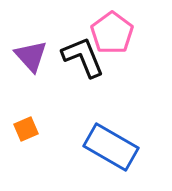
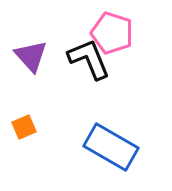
pink pentagon: rotated 18 degrees counterclockwise
black L-shape: moved 6 px right, 2 px down
orange square: moved 2 px left, 2 px up
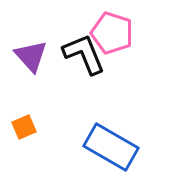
black L-shape: moved 5 px left, 5 px up
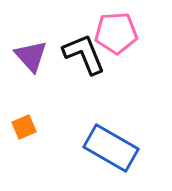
pink pentagon: moved 4 px right; rotated 21 degrees counterclockwise
blue rectangle: moved 1 px down
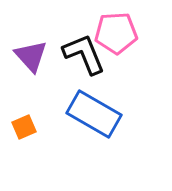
blue rectangle: moved 17 px left, 34 px up
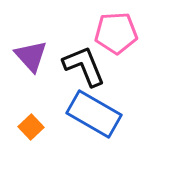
black L-shape: moved 12 px down
orange square: moved 7 px right; rotated 20 degrees counterclockwise
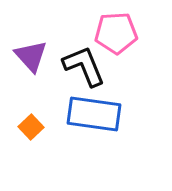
blue rectangle: rotated 22 degrees counterclockwise
